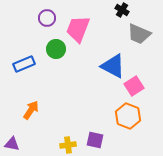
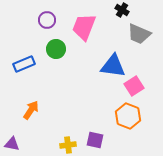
purple circle: moved 2 px down
pink trapezoid: moved 6 px right, 2 px up
blue triangle: rotated 20 degrees counterclockwise
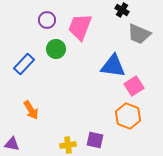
pink trapezoid: moved 4 px left
blue rectangle: rotated 25 degrees counterclockwise
orange arrow: rotated 114 degrees clockwise
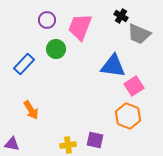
black cross: moved 1 px left, 6 px down
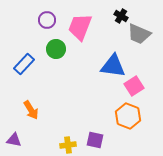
purple triangle: moved 2 px right, 4 px up
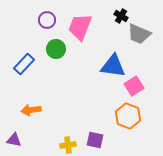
orange arrow: rotated 114 degrees clockwise
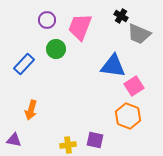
orange arrow: rotated 66 degrees counterclockwise
